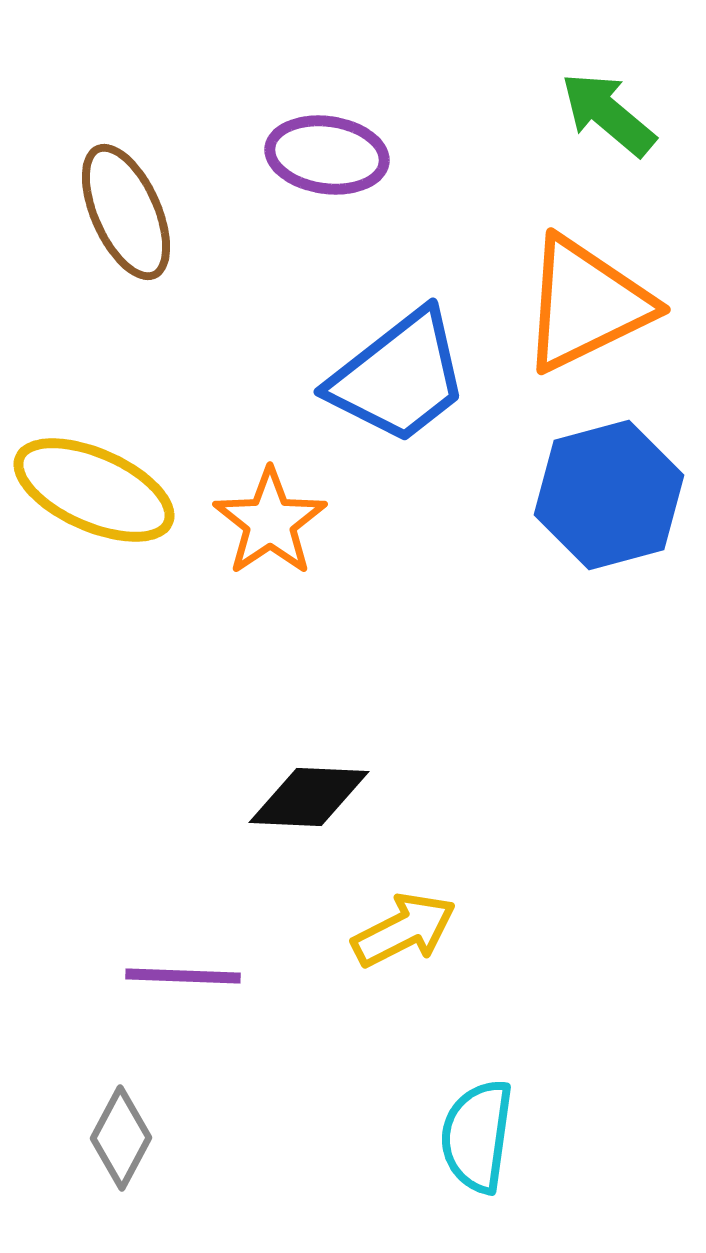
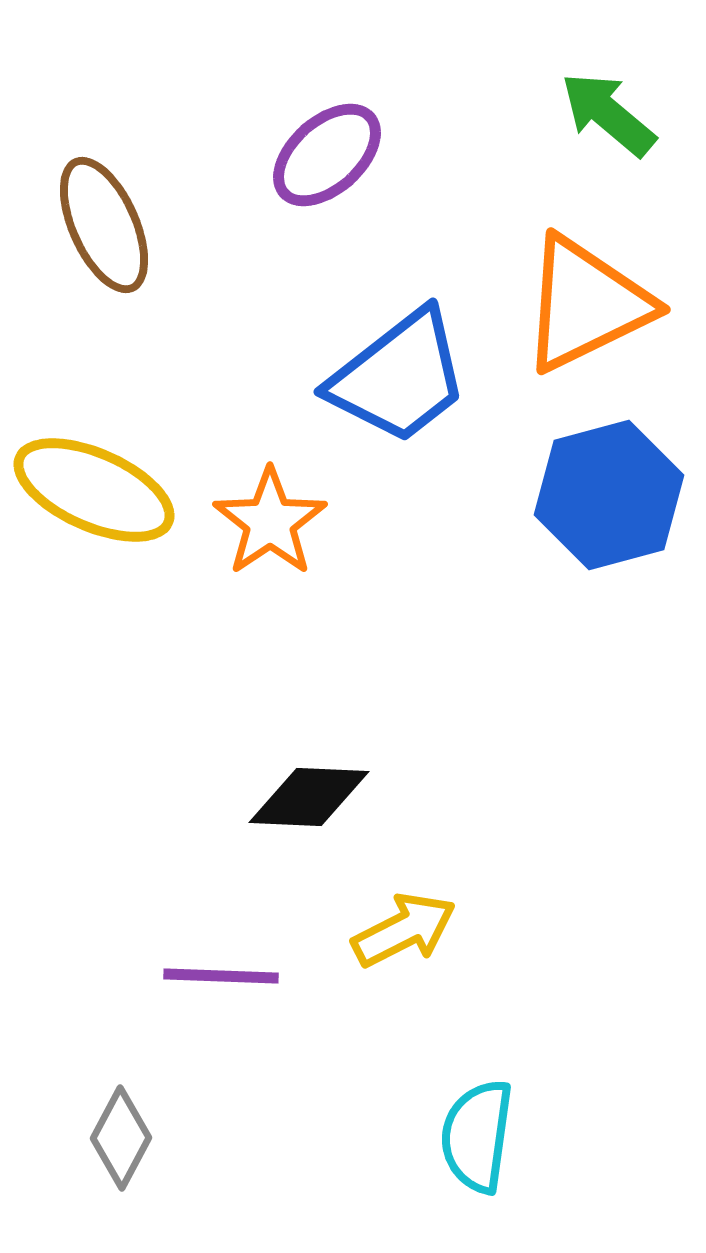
purple ellipse: rotated 50 degrees counterclockwise
brown ellipse: moved 22 px left, 13 px down
purple line: moved 38 px right
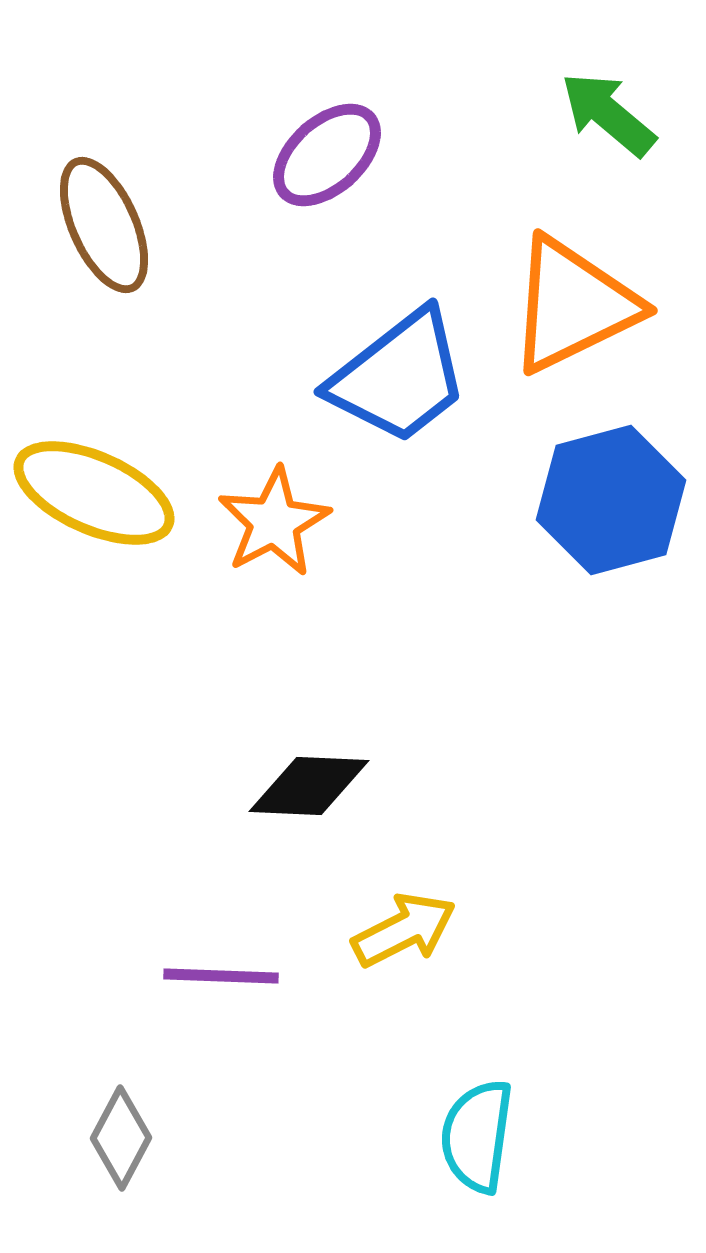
orange triangle: moved 13 px left, 1 px down
yellow ellipse: moved 3 px down
blue hexagon: moved 2 px right, 5 px down
orange star: moved 4 px right; rotated 6 degrees clockwise
black diamond: moved 11 px up
